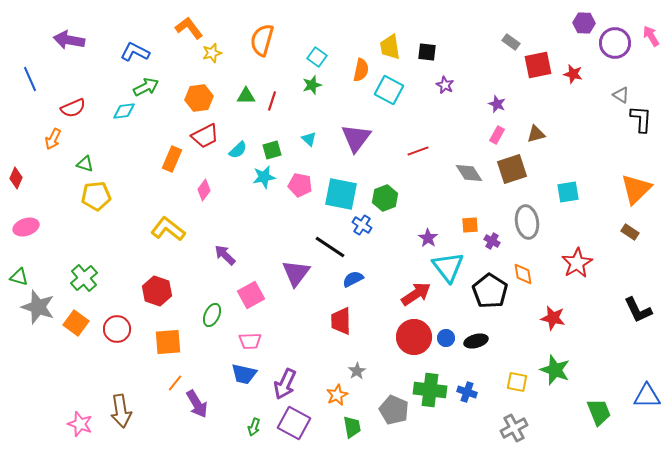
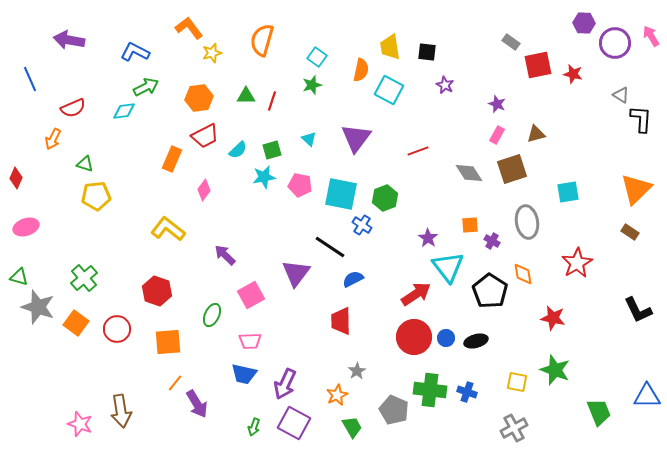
green trapezoid at (352, 427): rotated 20 degrees counterclockwise
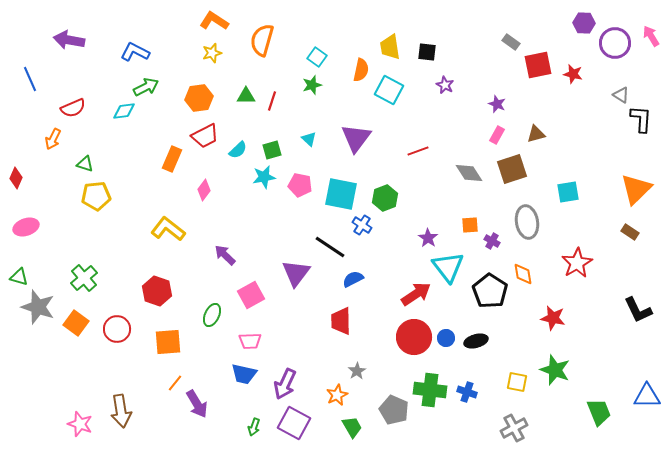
orange L-shape at (189, 28): moved 25 px right, 7 px up; rotated 20 degrees counterclockwise
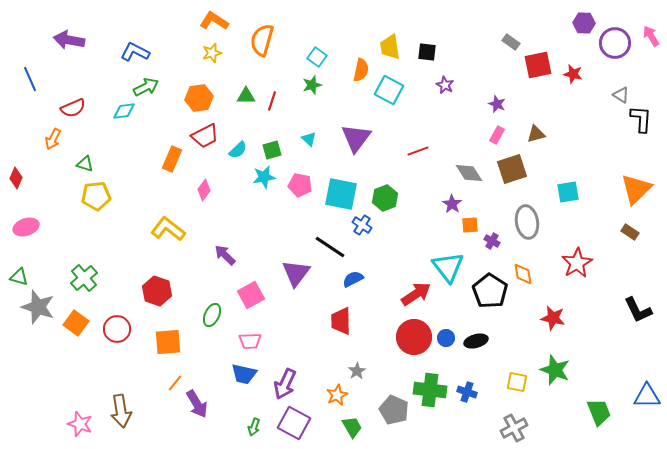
purple star at (428, 238): moved 24 px right, 34 px up
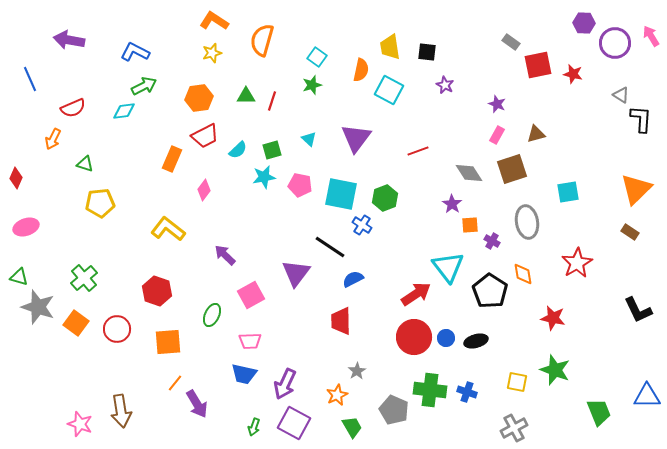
green arrow at (146, 87): moved 2 px left, 1 px up
yellow pentagon at (96, 196): moved 4 px right, 7 px down
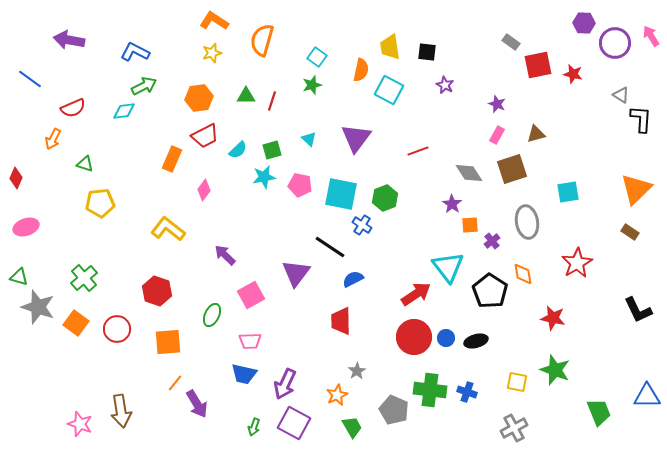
blue line at (30, 79): rotated 30 degrees counterclockwise
purple cross at (492, 241): rotated 21 degrees clockwise
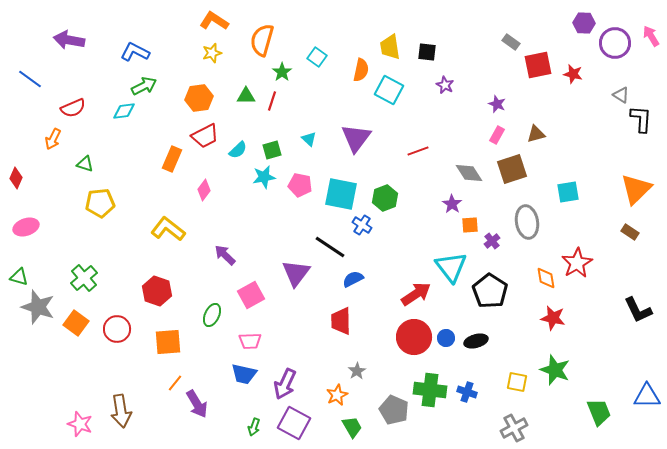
green star at (312, 85): moved 30 px left, 13 px up; rotated 18 degrees counterclockwise
cyan triangle at (448, 267): moved 3 px right
orange diamond at (523, 274): moved 23 px right, 4 px down
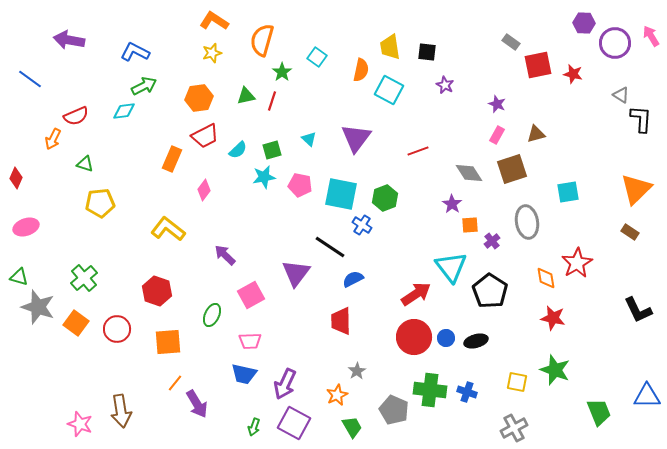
green triangle at (246, 96): rotated 12 degrees counterclockwise
red semicircle at (73, 108): moved 3 px right, 8 px down
